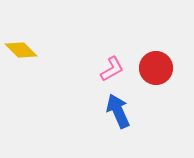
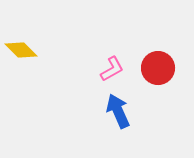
red circle: moved 2 px right
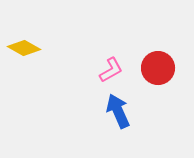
yellow diamond: moved 3 px right, 2 px up; rotated 16 degrees counterclockwise
pink L-shape: moved 1 px left, 1 px down
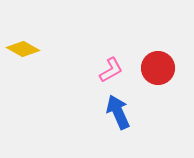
yellow diamond: moved 1 px left, 1 px down
blue arrow: moved 1 px down
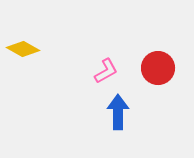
pink L-shape: moved 5 px left, 1 px down
blue arrow: rotated 24 degrees clockwise
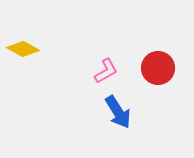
blue arrow: rotated 148 degrees clockwise
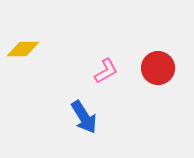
yellow diamond: rotated 28 degrees counterclockwise
blue arrow: moved 34 px left, 5 px down
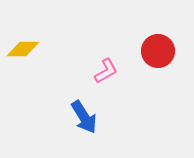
red circle: moved 17 px up
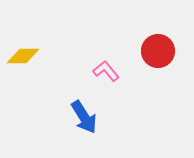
yellow diamond: moved 7 px down
pink L-shape: rotated 100 degrees counterclockwise
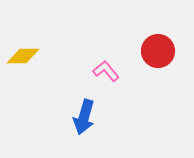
blue arrow: rotated 48 degrees clockwise
